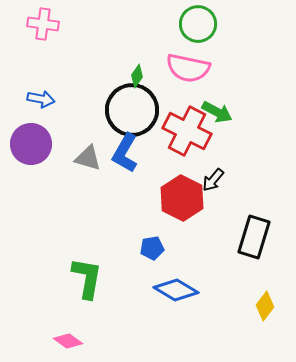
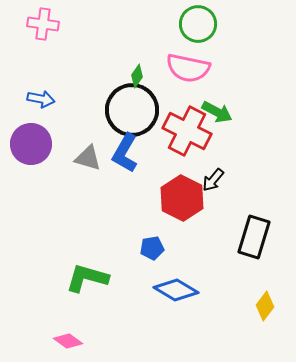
green L-shape: rotated 84 degrees counterclockwise
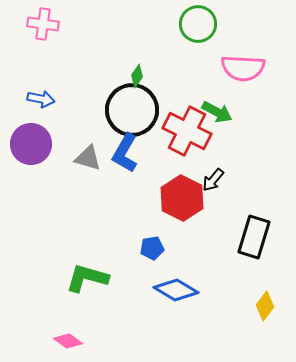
pink semicircle: moved 55 px right; rotated 9 degrees counterclockwise
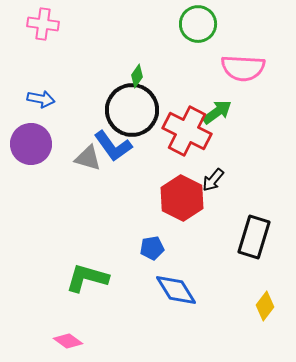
green arrow: rotated 64 degrees counterclockwise
blue L-shape: moved 12 px left, 7 px up; rotated 66 degrees counterclockwise
blue diamond: rotated 27 degrees clockwise
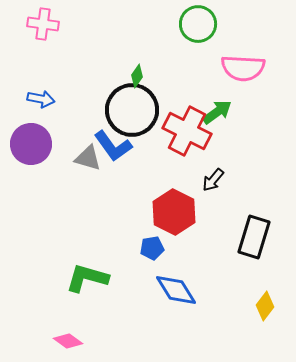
red hexagon: moved 8 px left, 14 px down
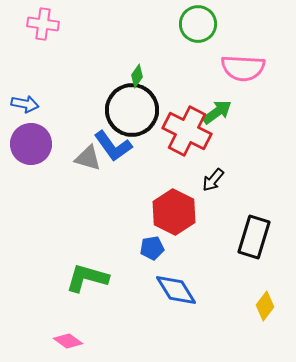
blue arrow: moved 16 px left, 5 px down
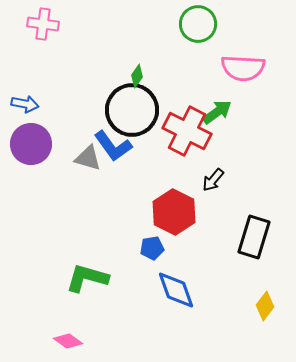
blue diamond: rotated 12 degrees clockwise
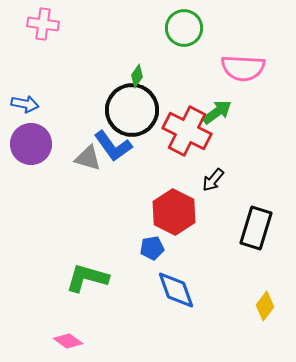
green circle: moved 14 px left, 4 px down
black rectangle: moved 2 px right, 9 px up
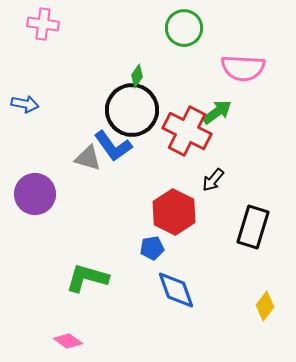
purple circle: moved 4 px right, 50 px down
black rectangle: moved 3 px left, 1 px up
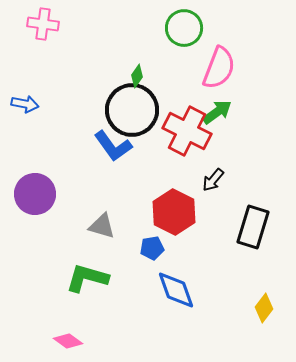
pink semicircle: moved 24 px left; rotated 72 degrees counterclockwise
gray triangle: moved 14 px right, 68 px down
yellow diamond: moved 1 px left, 2 px down
